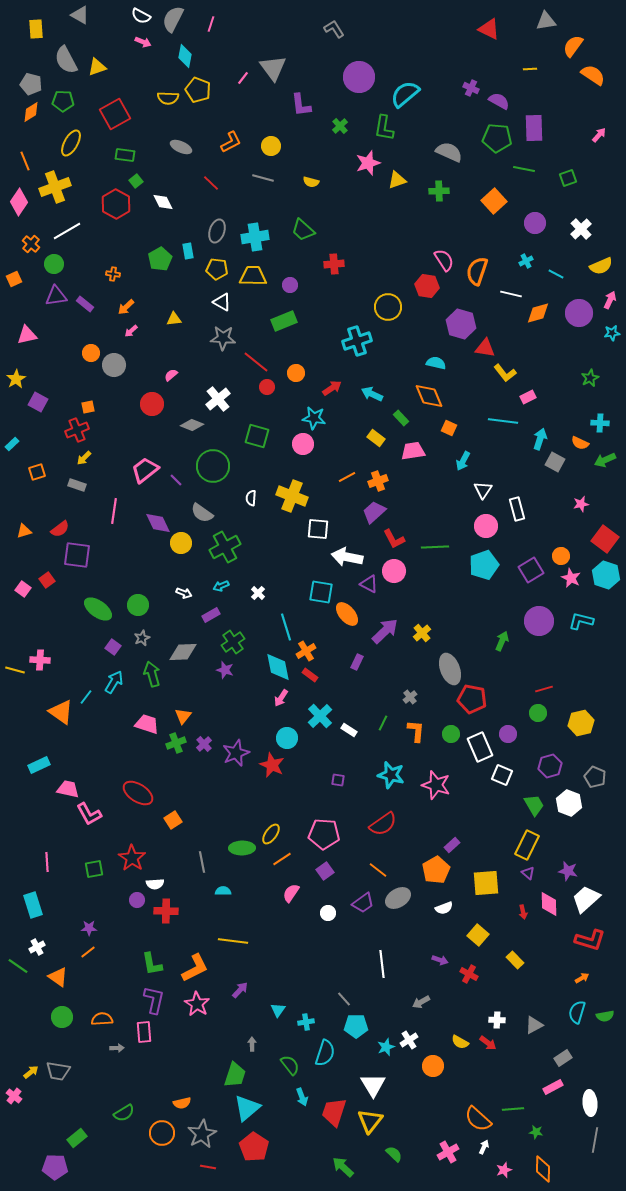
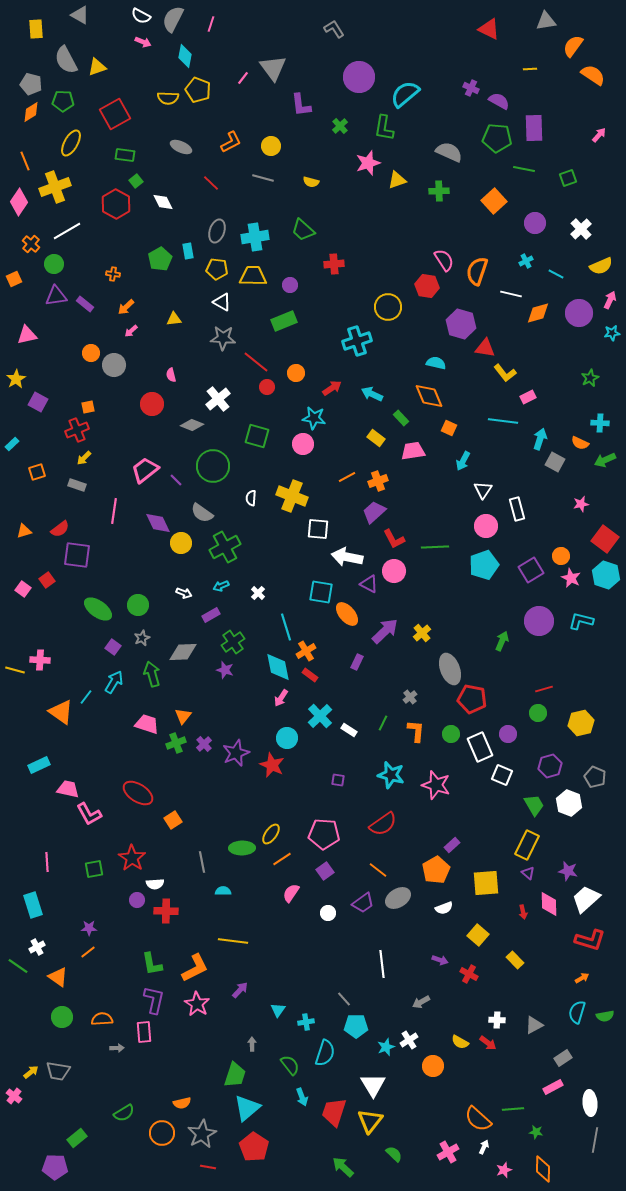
pink semicircle at (171, 375): rotated 64 degrees counterclockwise
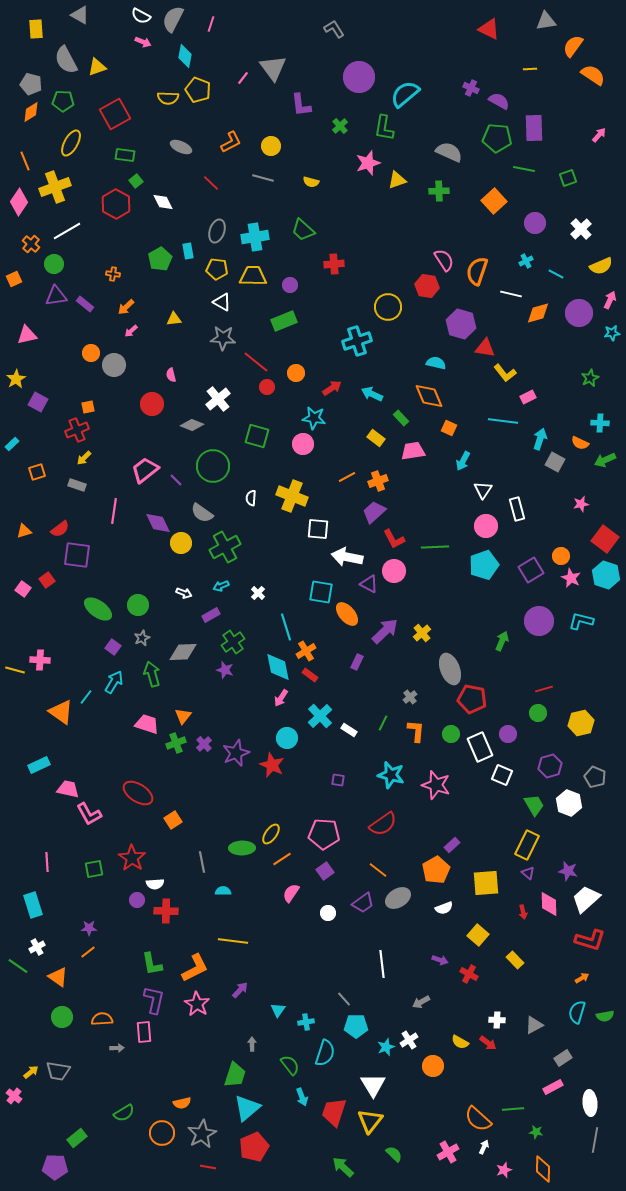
red pentagon at (254, 1147): rotated 16 degrees clockwise
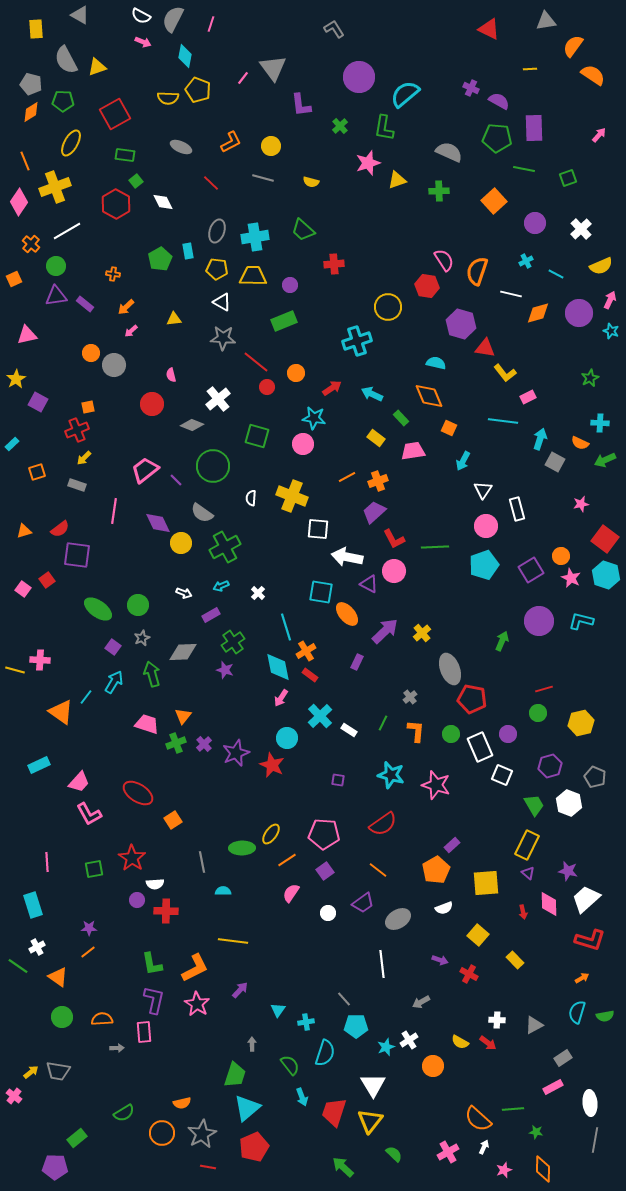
green circle at (54, 264): moved 2 px right, 2 px down
cyan star at (612, 333): moved 1 px left, 2 px up; rotated 28 degrees clockwise
pink trapezoid at (68, 789): moved 11 px right, 7 px up; rotated 120 degrees clockwise
orange line at (282, 859): moved 5 px right, 1 px down
gray ellipse at (398, 898): moved 21 px down
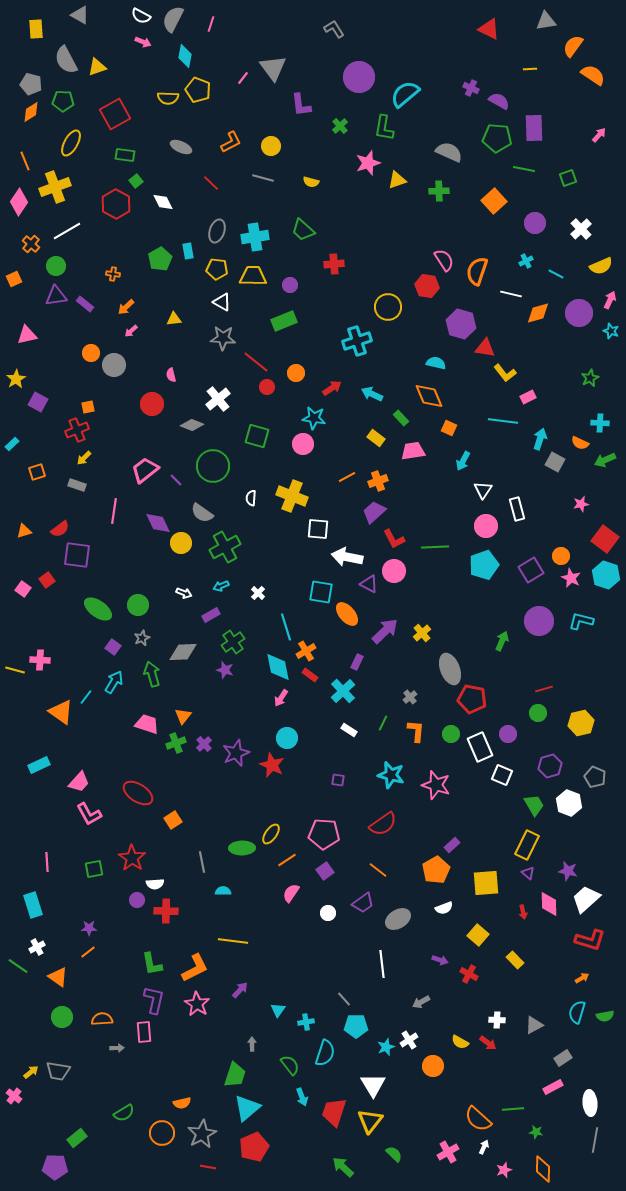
cyan cross at (320, 716): moved 23 px right, 25 px up
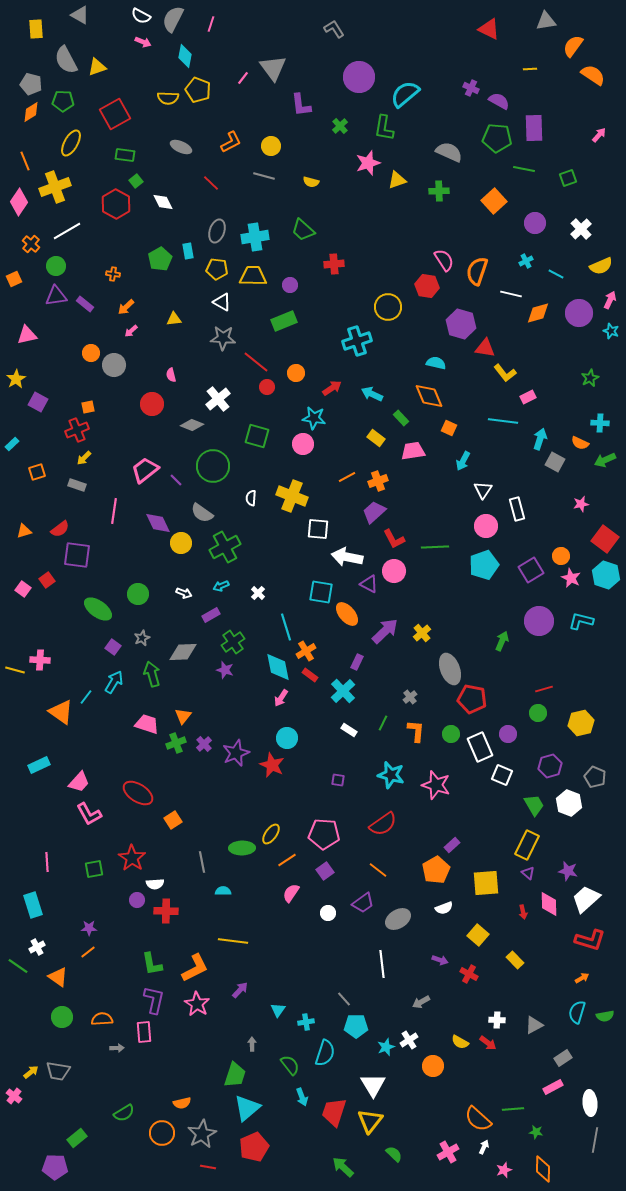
gray line at (263, 178): moved 1 px right, 2 px up
green circle at (138, 605): moved 11 px up
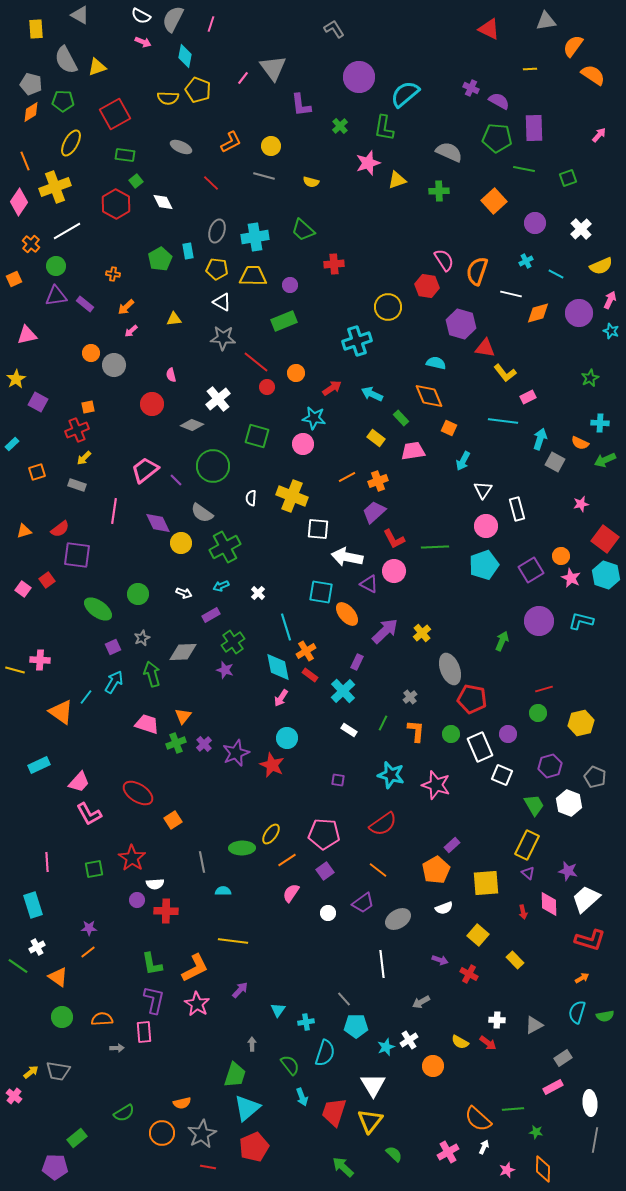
purple square at (113, 647): rotated 28 degrees clockwise
pink star at (504, 1170): moved 3 px right
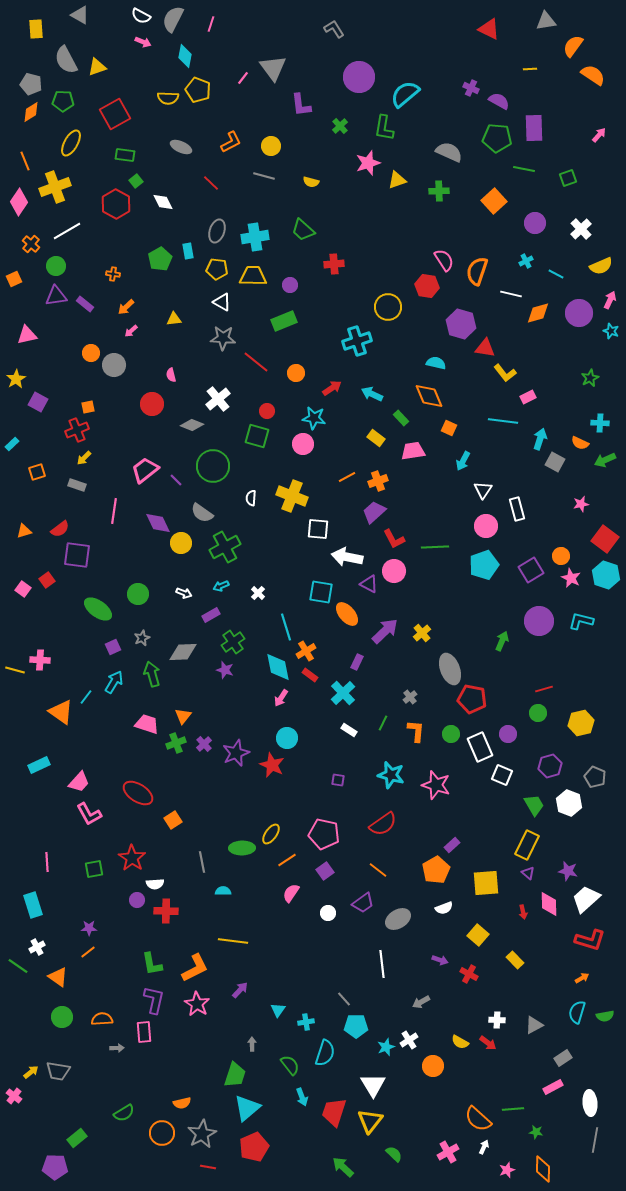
red circle at (267, 387): moved 24 px down
cyan cross at (343, 691): moved 2 px down
pink pentagon at (324, 834): rotated 8 degrees clockwise
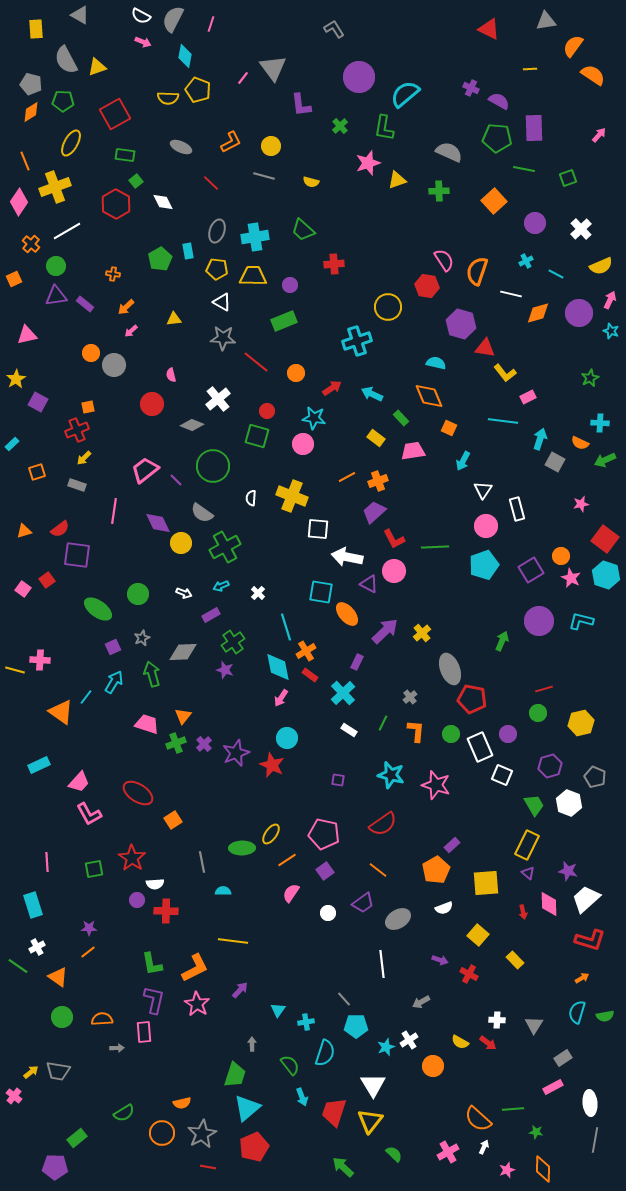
gray triangle at (534, 1025): rotated 30 degrees counterclockwise
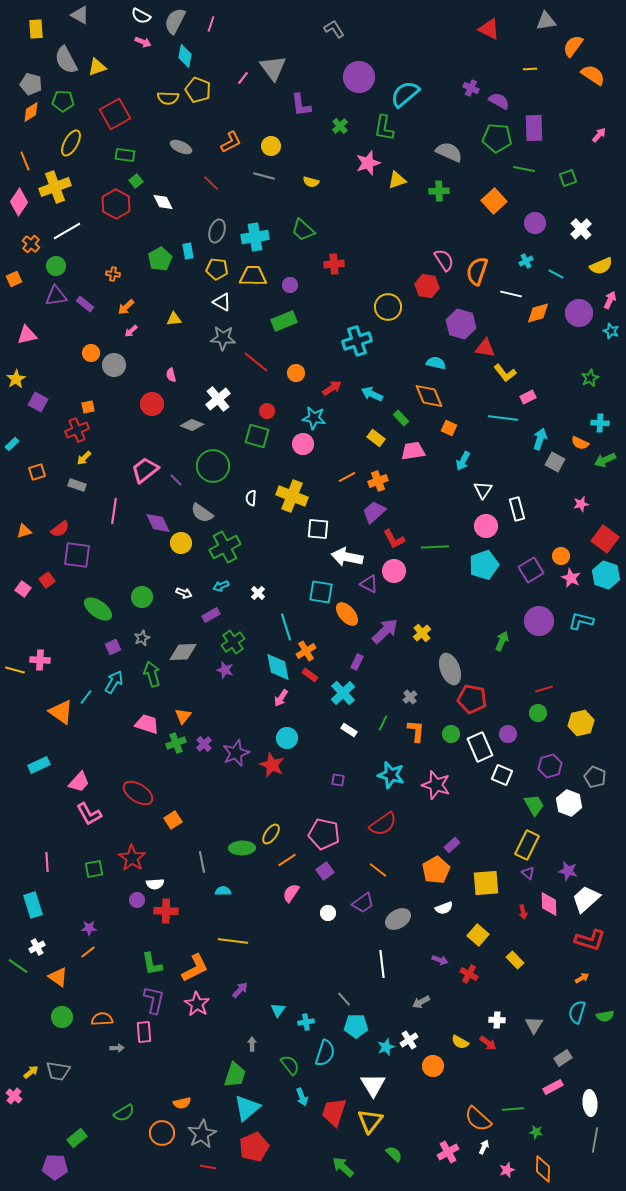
gray semicircle at (173, 19): moved 2 px right, 2 px down
cyan line at (503, 421): moved 3 px up
green circle at (138, 594): moved 4 px right, 3 px down
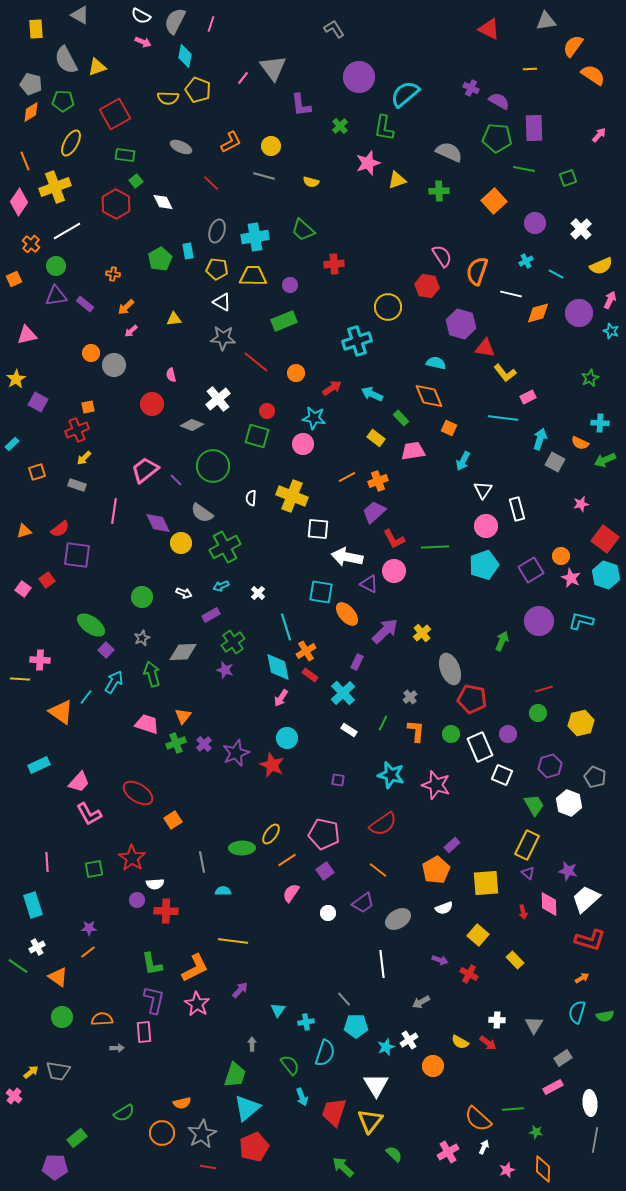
pink semicircle at (444, 260): moved 2 px left, 4 px up
green ellipse at (98, 609): moved 7 px left, 16 px down
purple square at (113, 647): moved 7 px left, 3 px down; rotated 21 degrees counterclockwise
yellow line at (15, 670): moved 5 px right, 9 px down; rotated 12 degrees counterclockwise
white triangle at (373, 1085): moved 3 px right
